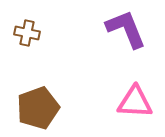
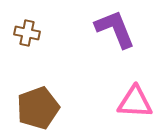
purple L-shape: moved 11 px left
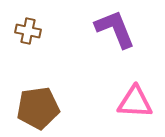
brown cross: moved 1 px right, 2 px up
brown pentagon: rotated 12 degrees clockwise
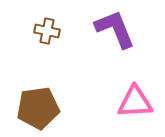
brown cross: moved 19 px right
pink triangle: rotated 6 degrees counterclockwise
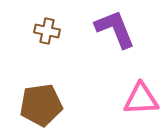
pink triangle: moved 6 px right, 3 px up
brown pentagon: moved 3 px right, 3 px up
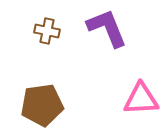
purple L-shape: moved 8 px left, 1 px up
brown pentagon: moved 1 px right
